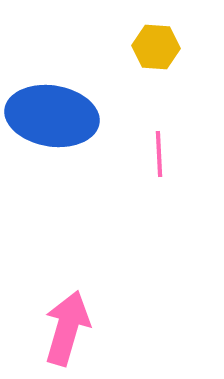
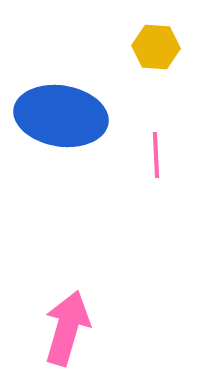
blue ellipse: moved 9 px right
pink line: moved 3 px left, 1 px down
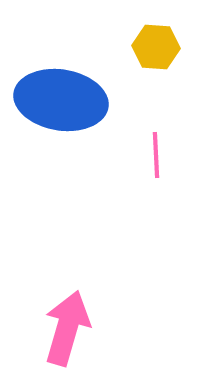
blue ellipse: moved 16 px up
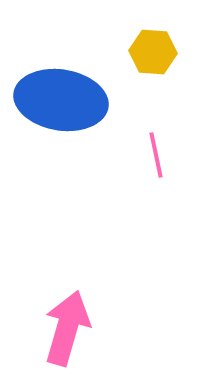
yellow hexagon: moved 3 px left, 5 px down
pink line: rotated 9 degrees counterclockwise
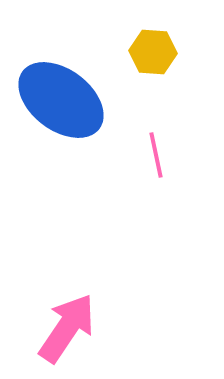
blue ellipse: rotated 28 degrees clockwise
pink arrow: rotated 18 degrees clockwise
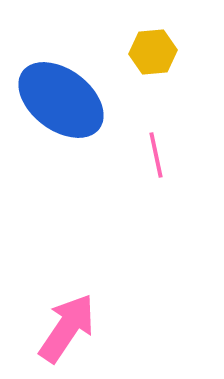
yellow hexagon: rotated 9 degrees counterclockwise
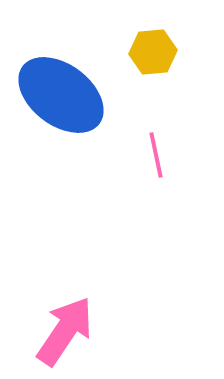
blue ellipse: moved 5 px up
pink arrow: moved 2 px left, 3 px down
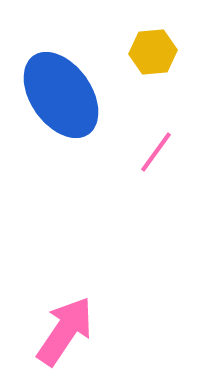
blue ellipse: rotated 18 degrees clockwise
pink line: moved 3 px up; rotated 48 degrees clockwise
